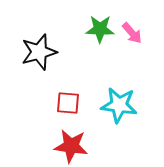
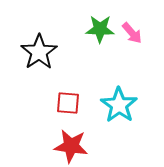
black star: rotated 18 degrees counterclockwise
cyan star: rotated 27 degrees clockwise
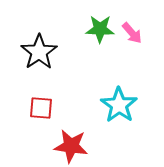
red square: moved 27 px left, 5 px down
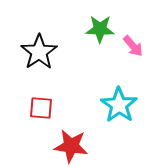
pink arrow: moved 1 px right, 13 px down
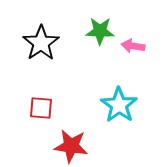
green star: moved 2 px down
pink arrow: rotated 140 degrees clockwise
black star: moved 2 px right, 9 px up
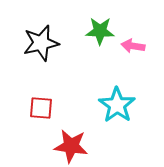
black star: rotated 21 degrees clockwise
cyan star: moved 2 px left
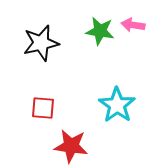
green star: rotated 8 degrees clockwise
pink arrow: moved 21 px up
red square: moved 2 px right
